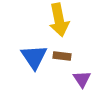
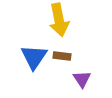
blue triangle: rotated 8 degrees clockwise
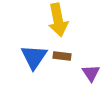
yellow arrow: moved 1 px left
purple triangle: moved 9 px right, 6 px up
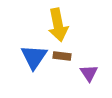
yellow arrow: moved 5 px down
purple triangle: moved 2 px left
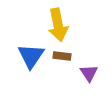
blue triangle: moved 3 px left, 1 px up
